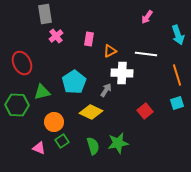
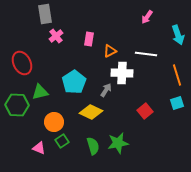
green triangle: moved 2 px left
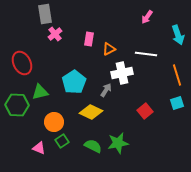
pink cross: moved 1 px left, 2 px up
orange triangle: moved 1 px left, 2 px up
white cross: rotated 15 degrees counterclockwise
green semicircle: rotated 48 degrees counterclockwise
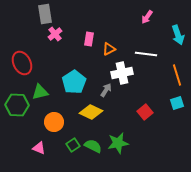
red square: moved 1 px down
green square: moved 11 px right, 4 px down
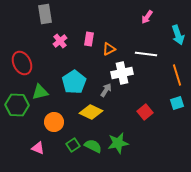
pink cross: moved 5 px right, 7 px down
pink triangle: moved 1 px left
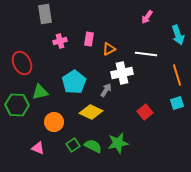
pink cross: rotated 24 degrees clockwise
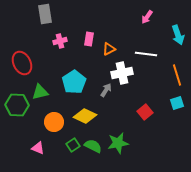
yellow diamond: moved 6 px left, 4 px down
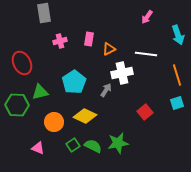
gray rectangle: moved 1 px left, 1 px up
